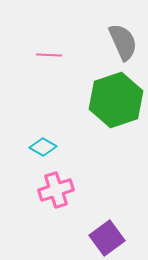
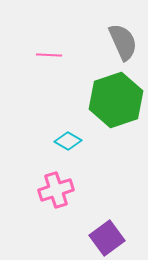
cyan diamond: moved 25 px right, 6 px up
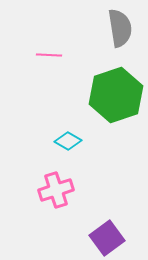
gray semicircle: moved 3 px left, 14 px up; rotated 15 degrees clockwise
green hexagon: moved 5 px up
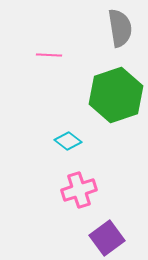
cyan diamond: rotated 8 degrees clockwise
pink cross: moved 23 px right
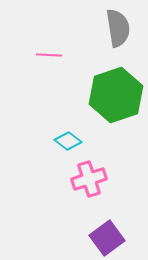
gray semicircle: moved 2 px left
pink cross: moved 10 px right, 11 px up
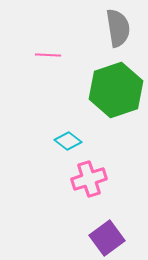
pink line: moved 1 px left
green hexagon: moved 5 px up
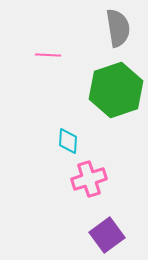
cyan diamond: rotated 56 degrees clockwise
purple square: moved 3 px up
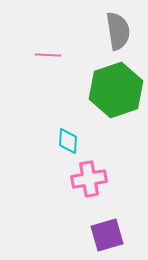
gray semicircle: moved 3 px down
pink cross: rotated 8 degrees clockwise
purple square: rotated 20 degrees clockwise
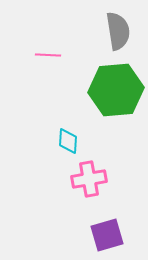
green hexagon: rotated 14 degrees clockwise
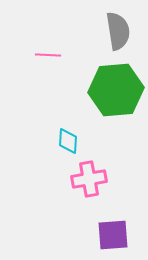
purple square: moved 6 px right; rotated 12 degrees clockwise
